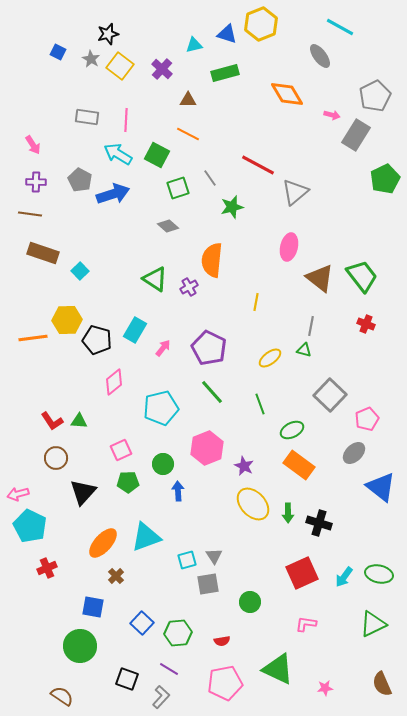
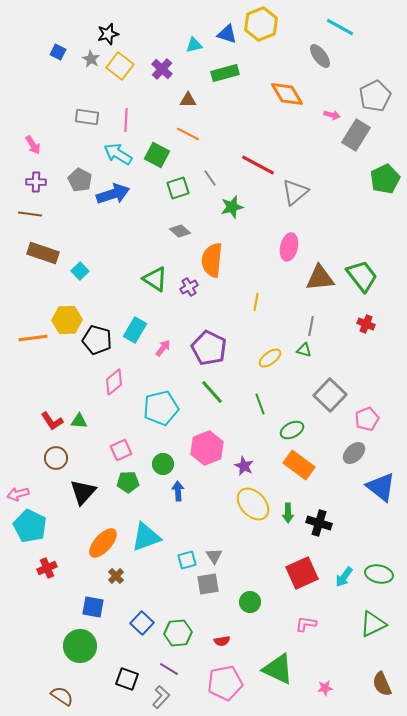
gray diamond at (168, 226): moved 12 px right, 5 px down
brown triangle at (320, 278): rotated 44 degrees counterclockwise
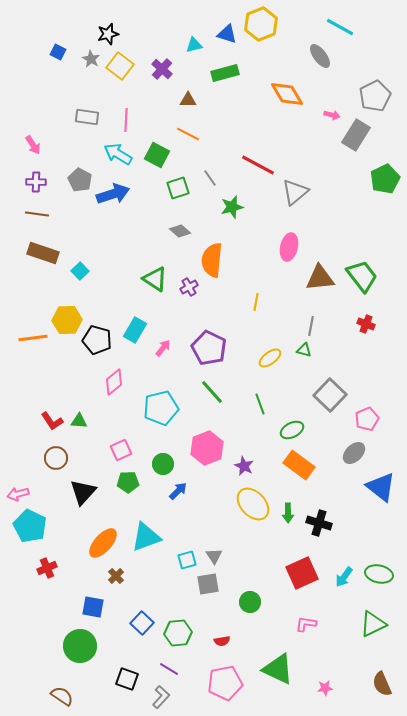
brown line at (30, 214): moved 7 px right
blue arrow at (178, 491): rotated 48 degrees clockwise
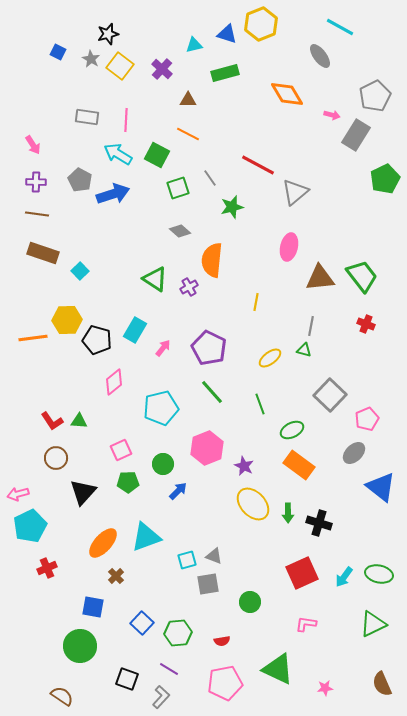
cyan pentagon at (30, 526): rotated 20 degrees clockwise
gray triangle at (214, 556): rotated 36 degrees counterclockwise
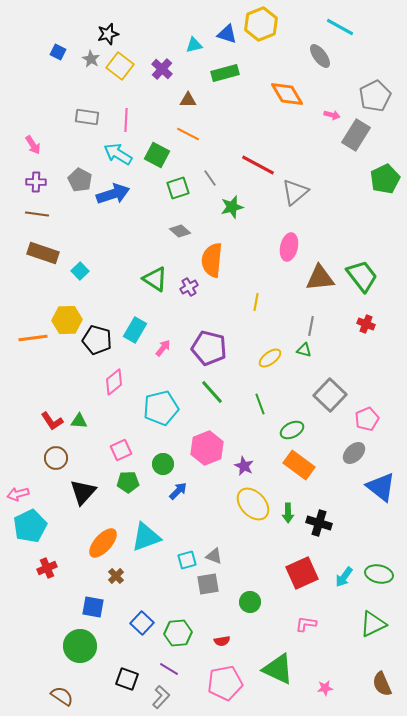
purple pentagon at (209, 348): rotated 12 degrees counterclockwise
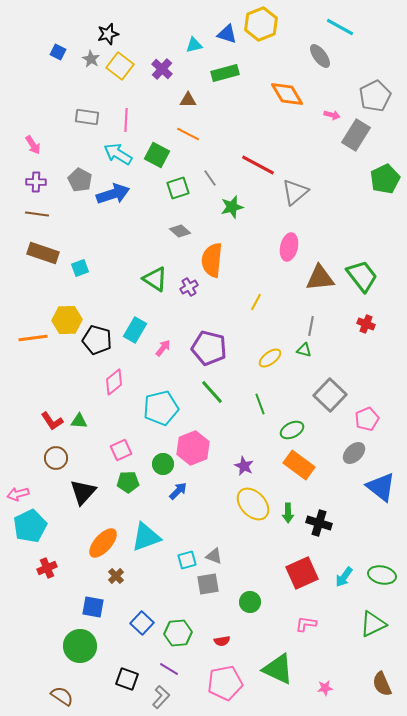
cyan square at (80, 271): moved 3 px up; rotated 24 degrees clockwise
yellow line at (256, 302): rotated 18 degrees clockwise
pink hexagon at (207, 448): moved 14 px left
green ellipse at (379, 574): moved 3 px right, 1 px down
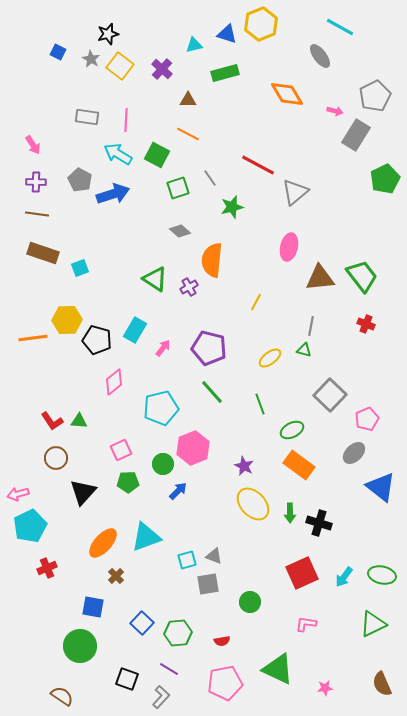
pink arrow at (332, 115): moved 3 px right, 4 px up
green arrow at (288, 513): moved 2 px right
